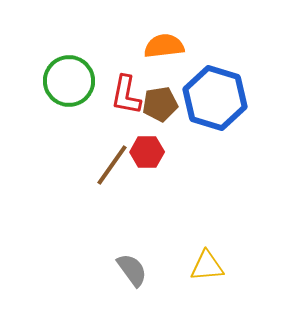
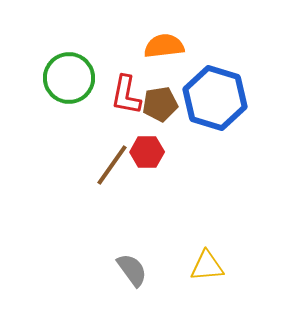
green circle: moved 3 px up
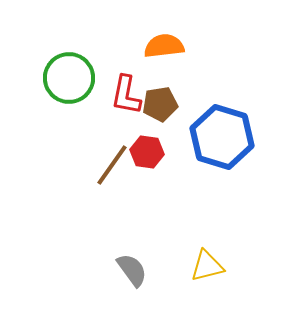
blue hexagon: moved 7 px right, 39 px down
red hexagon: rotated 8 degrees clockwise
yellow triangle: rotated 9 degrees counterclockwise
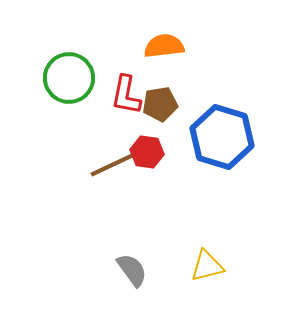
brown line: rotated 30 degrees clockwise
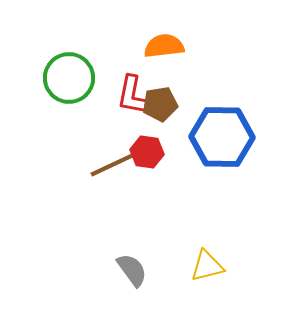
red L-shape: moved 6 px right
blue hexagon: rotated 16 degrees counterclockwise
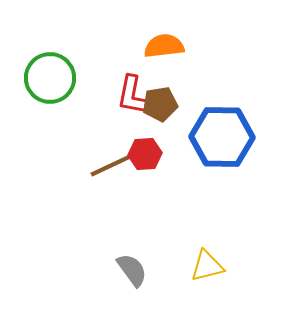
green circle: moved 19 px left
red hexagon: moved 2 px left, 2 px down; rotated 12 degrees counterclockwise
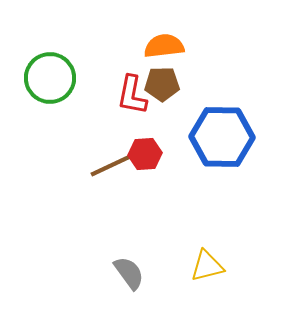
brown pentagon: moved 2 px right, 20 px up; rotated 8 degrees clockwise
gray semicircle: moved 3 px left, 3 px down
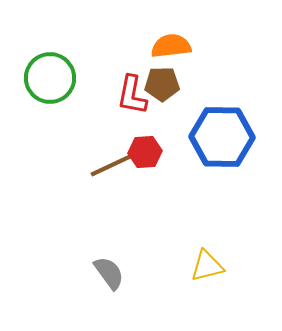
orange semicircle: moved 7 px right
red hexagon: moved 2 px up
gray semicircle: moved 20 px left
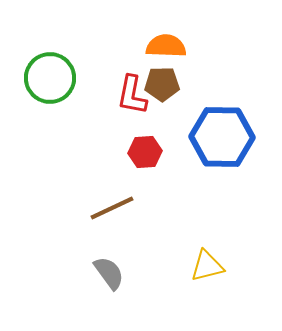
orange semicircle: moved 5 px left; rotated 9 degrees clockwise
brown line: moved 43 px down
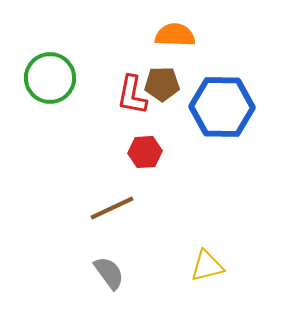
orange semicircle: moved 9 px right, 11 px up
blue hexagon: moved 30 px up
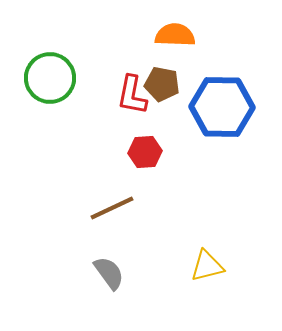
brown pentagon: rotated 12 degrees clockwise
